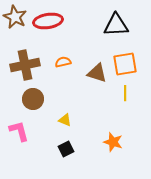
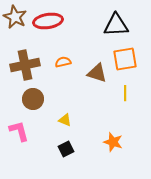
orange square: moved 5 px up
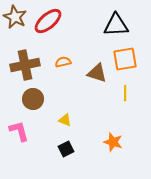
red ellipse: rotated 32 degrees counterclockwise
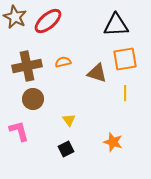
brown cross: moved 2 px right, 1 px down
yellow triangle: moved 4 px right; rotated 32 degrees clockwise
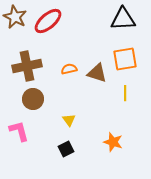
black triangle: moved 7 px right, 6 px up
orange semicircle: moved 6 px right, 7 px down
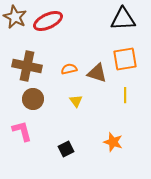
red ellipse: rotated 16 degrees clockwise
brown cross: rotated 24 degrees clockwise
yellow line: moved 2 px down
yellow triangle: moved 7 px right, 19 px up
pink L-shape: moved 3 px right
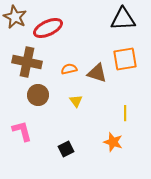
red ellipse: moved 7 px down
brown cross: moved 4 px up
yellow line: moved 18 px down
brown circle: moved 5 px right, 4 px up
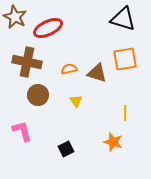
black triangle: rotated 20 degrees clockwise
